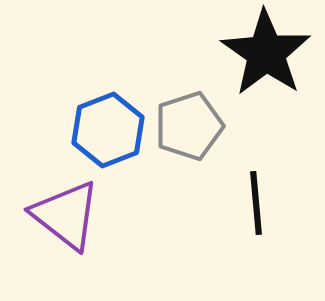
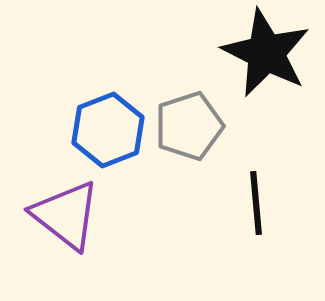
black star: rotated 8 degrees counterclockwise
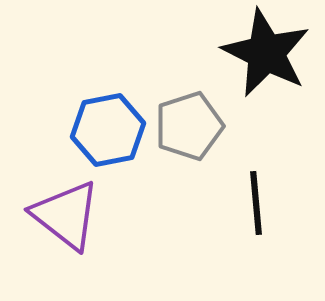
blue hexagon: rotated 10 degrees clockwise
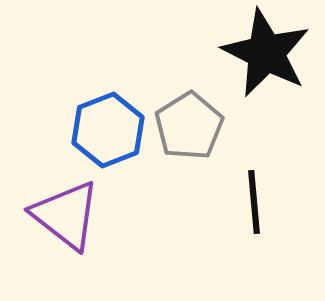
gray pentagon: rotated 14 degrees counterclockwise
blue hexagon: rotated 10 degrees counterclockwise
black line: moved 2 px left, 1 px up
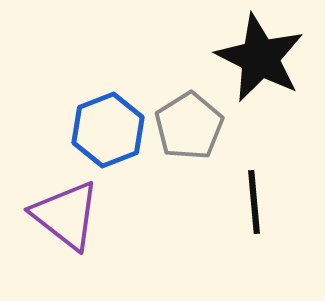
black star: moved 6 px left, 5 px down
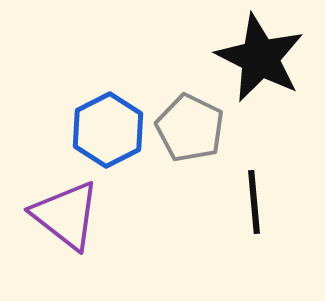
gray pentagon: moved 1 px right, 2 px down; rotated 14 degrees counterclockwise
blue hexagon: rotated 6 degrees counterclockwise
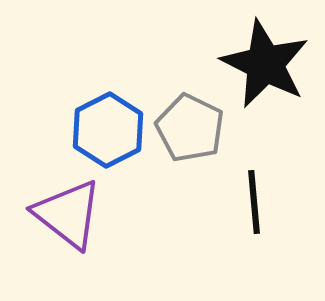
black star: moved 5 px right, 6 px down
purple triangle: moved 2 px right, 1 px up
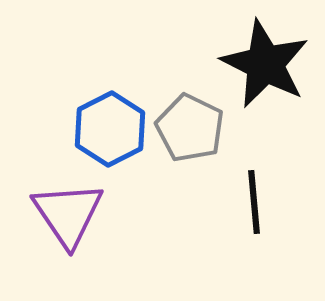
blue hexagon: moved 2 px right, 1 px up
purple triangle: rotated 18 degrees clockwise
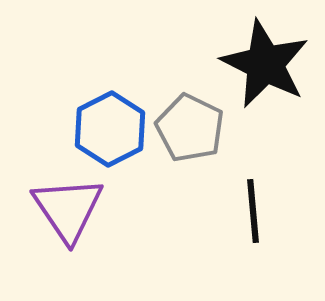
black line: moved 1 px left, 9 px down
purple triangle: moved 5 px up
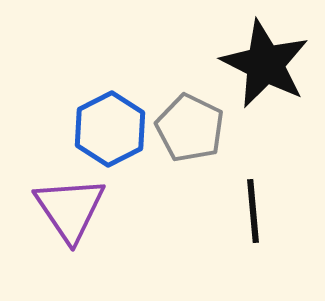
purple triangle: moved 2 px right
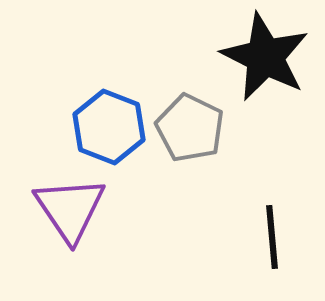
black star: moved 7 px up
blue hexagon: moved 1 px left, 2 px up; rotated 12 degrees counterclockwise
black line: moved 19 px right, 26 px down
